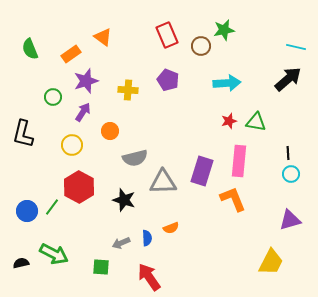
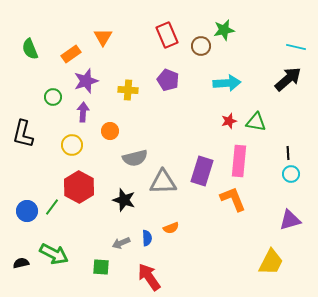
orange triangle: rotated 24 degrees clockwise
purple arrow: rotated 30 degrees counterclockwise
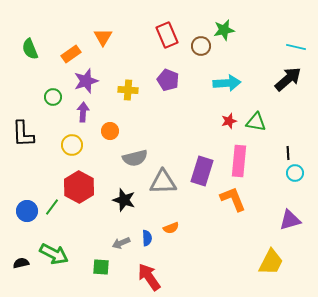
black L-shape: rotated 16 degrees counterclockwise
cyan circle: moved 4 px right, 1 px up
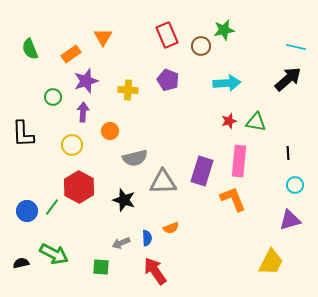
cyan circle: moved 12 px down
red arrow: moved 6 px right, 6 px up
